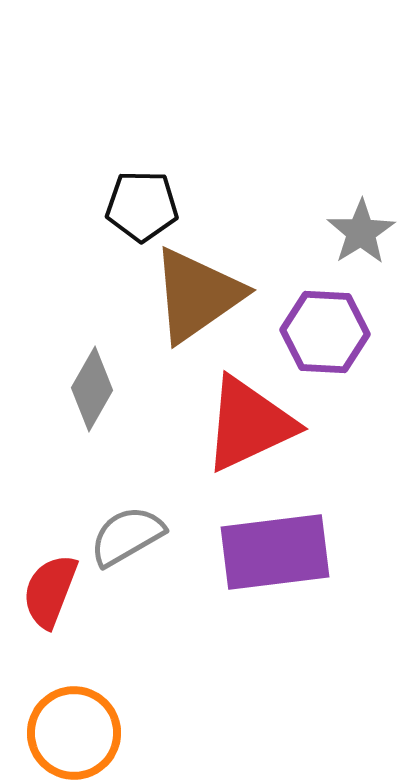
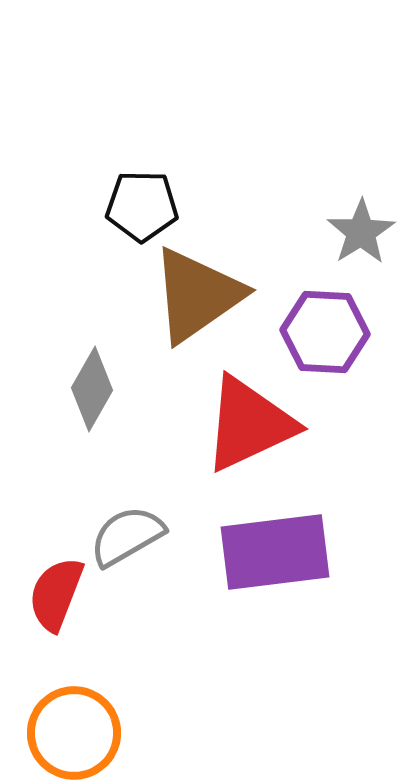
red semicircle: moved 6 px right, 3 px down
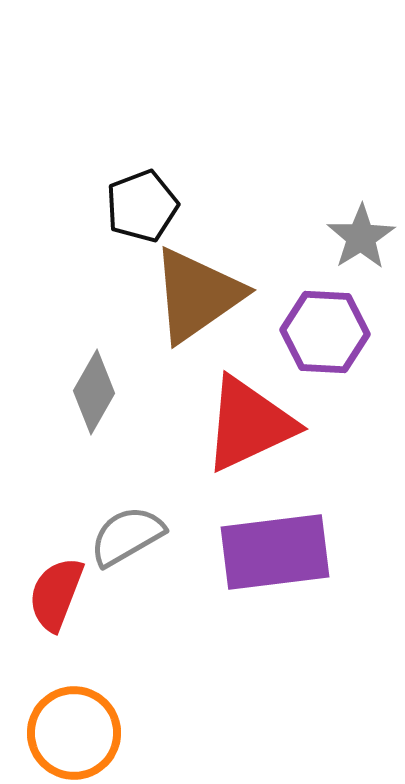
black pentagon: rotated 22 degrees counterclockwise
gray star: moved 5 px down
gray diamond: moved 2 px right, 3 px down
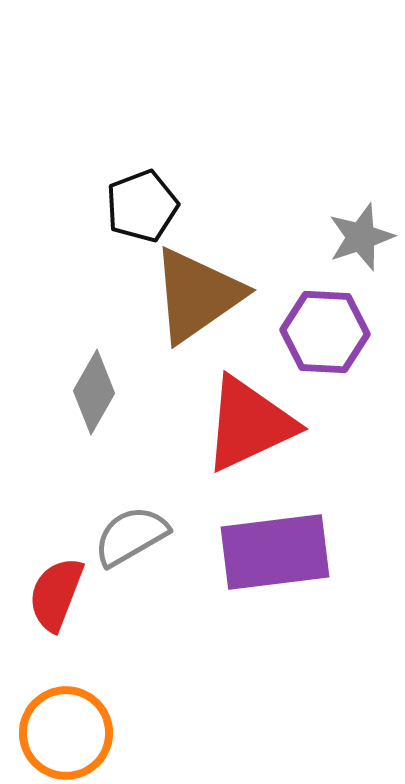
gray star: rotated 14 degrees clockwise
gray semicircle: moved 4 px right
orange circle: moved 8 px left
